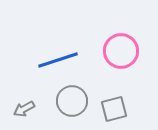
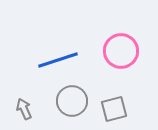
gray arrow: rotated 95 degrees clockwise
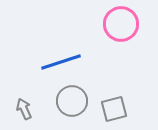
pink circle: moved 27 px up
blue line: moved 3 px right, 2 px down
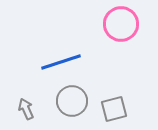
gray arrow: moved 2 px right
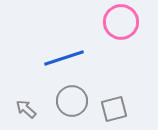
pink circle: moved 2 px up
blue line: moved 3 px right, 4 px up
gray arrow: rotated 25 degrees counterclockwise
